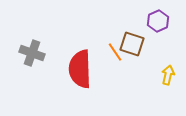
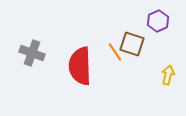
red semicircle: moved 3 px up
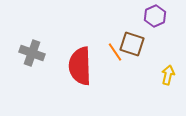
purple hexagon: moved 3 px left, 5 px up
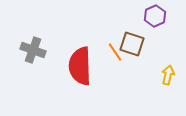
gray cross: moved 1 px right, 3 px up
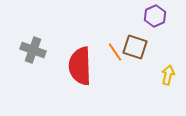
brown square: moved 3 px right, 3 px down
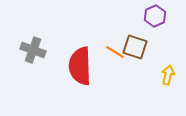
orange line: rotated 24 degrees counterclockwise
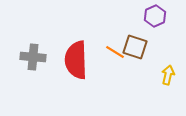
gray cross: moved 7 px down; rotated 15 degrees counterclockwise
red semicircle: moved 4 px left, 6 px up
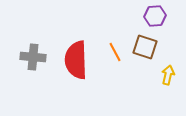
purple hexagon: rotated 20 degrees clockwise
brown square: moved 10 px right
orange line: rotated 30 degrees clockwise
